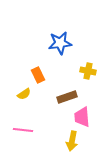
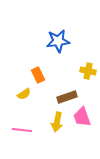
blue star: moved 2 px left, 2 px up
pink trapezoid: rotated 15 degrees counterclockwise
pink line: moved 1 px left
yellow arrow: moved 15 px left, 19 px up
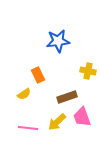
yellow arrow: rotated 36 degrees clockwise
pink line: moved 6 px right, 2 px up
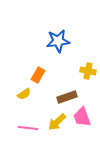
orange rectangle: rotated 56 degrees clockwise
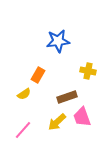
pink line: moved 5 px left, 2 px down; rotated 54 degrees counterclockwise
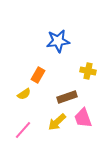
pink trapezoid: moved 1 px right, 1 px down
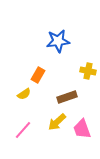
pink trapezoid: moved 1 px left, 11 px down
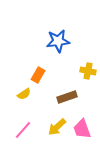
yellow arrow: moved 5 px down
